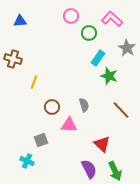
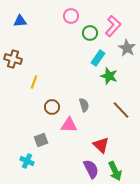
pink L-shape: moved 1 px right, 7 px down; rotated 90 degrees clockwise
green circle: moved 1 px right
red triangle: moved 1 px left, 1 px down
purple semicircle: moved 2 px right
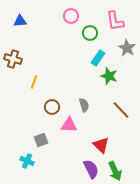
pink L-shape: moved 2 px right, 5 px up; rotated 130 degrees clockwise
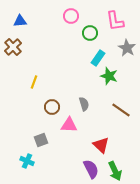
brown cross: moved 12 px up; rotated 30 degrees clockwise
gray semicircle: moved 1 px up
brown line: rotated 12 degrees counterclockwise
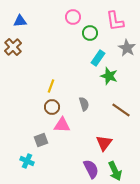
pink circle: moved 2 px right, 1 px down
yellow line: moved 17 px right, 4 px down
pink triangle: moved 7 px left
red triangle: moved 3 px right, 2 px up; rotated 24 degrees clockwise
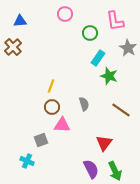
pink circle: moved 8 px left, 3 px up
gray star: moved 1 px right
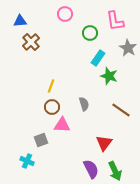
brown cross: moved 18 px right, 5 px up
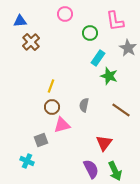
gray semicircle: moved 1 px down; rotated 152 degrees counterclockwise
pink triangle: rotated 18 degrees counterclockwise
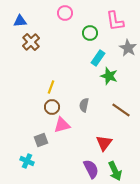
pink circle: moved 1 px up
yellow line: moved 1 px down
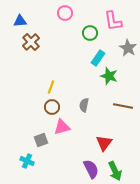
pink L-shape: moved 2 px left
brown line: moved 2 px right, 4 px up; rotated 24 degrees counterclockwise
pink triangle: moved 2 px down
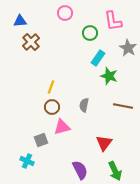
purple semicircle: moved 11 px left, 1 px down
